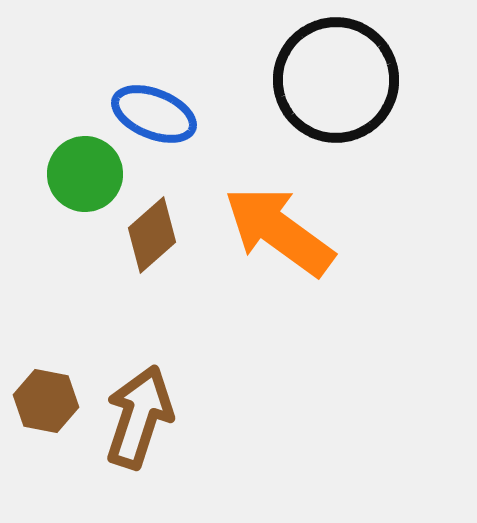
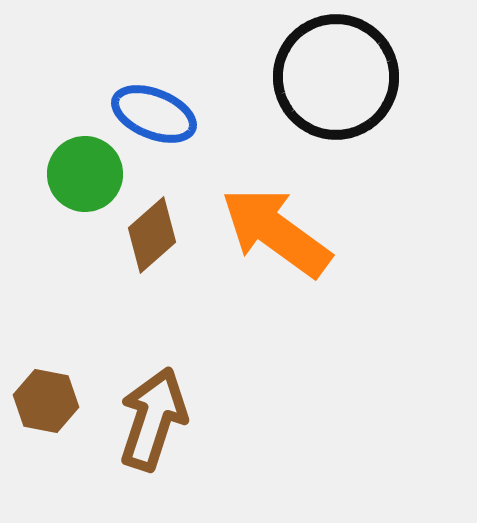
black circle: moved 3 px up
orange arrow: moved 3 px left, 1 px down
brown arrow: moved 14 px right, 2 px down
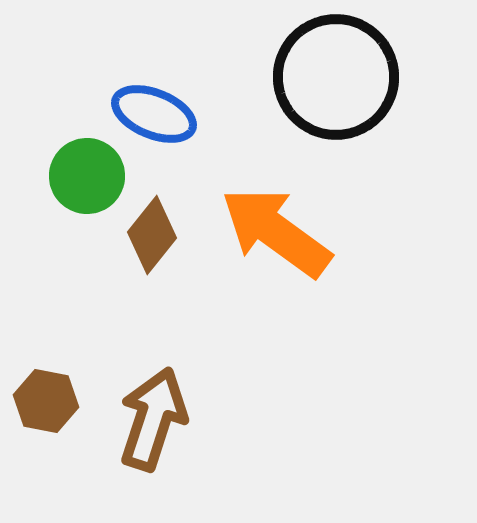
green circle: moved 2 px right, 2 px down
brown diamond: rotated 10 degrees counterclockwise
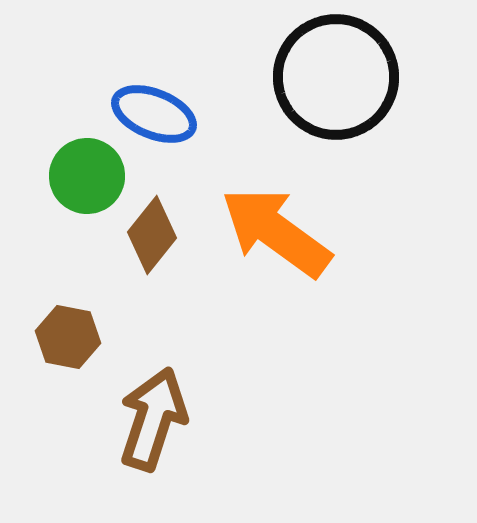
brown hexagon: moved 22 px right, 64 px up
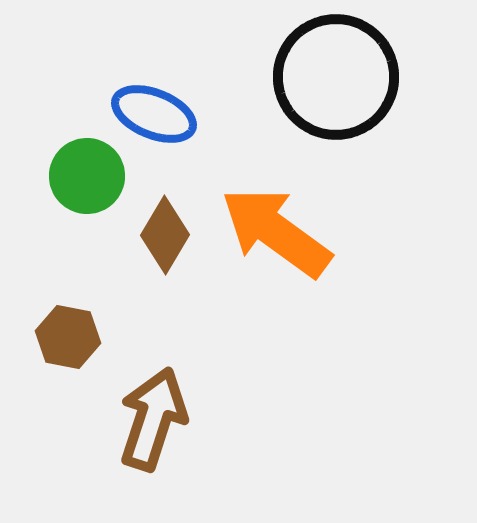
brown diamond: moved 13 px right; rotated 8 degrees counterclockwise
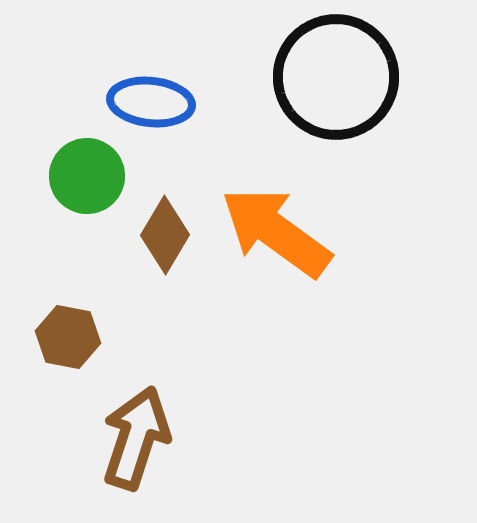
blue ellipse: moved 3 px left, 12 px up; rotated 16 degrees counterclockwise
brown arrow: moved 17 px left, 19 px down
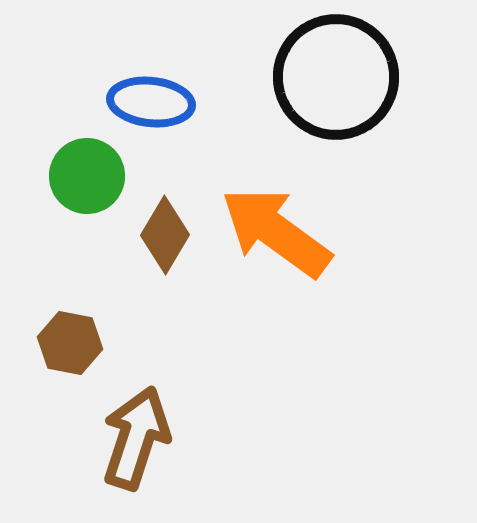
brown hexagon: moved 2 px right, 6 px down
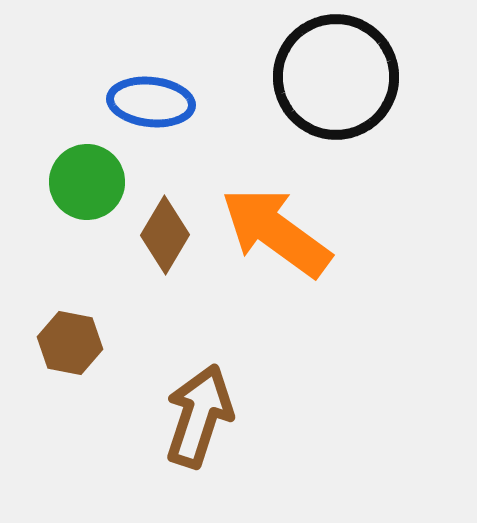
green circle: moved 6 px down
brown arrow: moved 63 px right, 22 px up
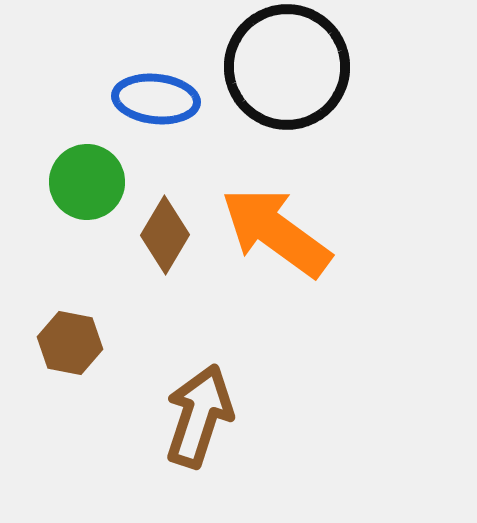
black circle: moved 49 px left, 10 px up
blue ellipse: moved 5 px right, 3 px up
